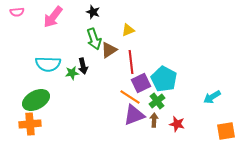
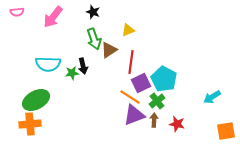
red line: rotated 15 degrees clockwise
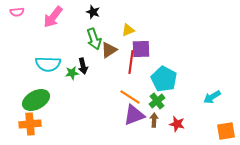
purple square: moved 34 px up; rotated 24 degrees clockwise
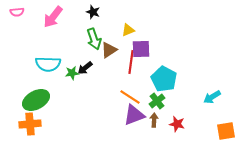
black arrow: moved 2 px right, 2 px down; rotated 63 degrees clockwise
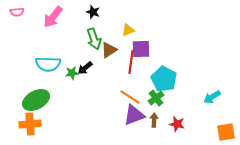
green cross: moved 1 px left, 3 px up
orange square: moved 1 px down
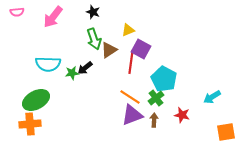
purple square: rotated 30 degrees clockwise
purple triangle: moved 2 px left
red star: moved 5 px right, 9 px up
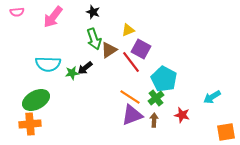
red line: rotated 45 degrees counterclockwise
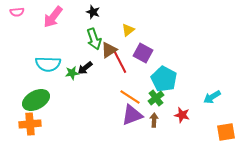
yellow triangle: rotated 16 degrees counterclockwise
purple square: moved 2 px right, 4 px down
red line: moved 11 px left; rotated 10 degrees clockwise
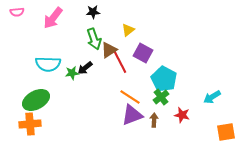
black star: rotated 24 degrees counterclockwise
pink arrow: moved 1 px down
green cross: moved 5 px right, 1 px up
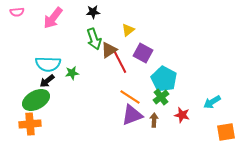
black arrow: moved 38 px left, 13 px down
cyan arrow: moved 5 px down
